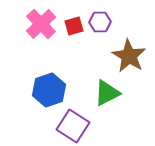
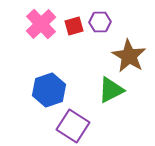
green triangle: moved 4 px right, 3 px up
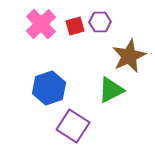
red square: moved 1 px right
brown star: rotated 16 degrees clockwise
blue hexagon: moved 2 px up
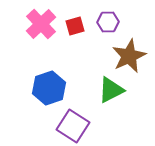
purple hexagon: moved 8 px right
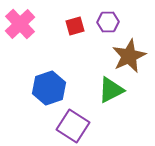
pink cross: moved 21 px left
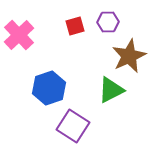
pink cross: moved 1 px left, 11 px down
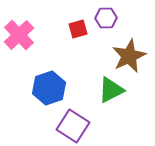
purple hexagon: moved 2 px left, 4 px up
red square: moved 3 px right, 3 px down
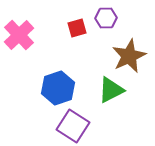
red square: moved 1 px left, 1 px up
blue hexagon: moved 9 px right
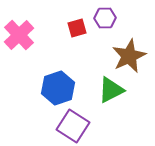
purple hexagon: moved 1 px left
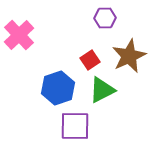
red square: moved 13 px right, 32 px down; rotated 18 degrees counterclockwise
green triangle: moved 9 px left
purple square: moved 2 px right; rotated 32 degrees counterclockwise
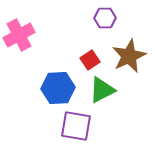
pink cross: rotated 16 degrees clockwise
blue hexagon: rotated 16 degrees clockwise
purple square: moved 1 px right; rotated 8 degrees clockwise
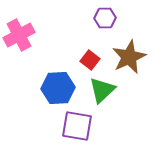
brown star: moved 1 px down
red square: rotated 18 degrees counterclockwise
green triangle: rotated 16 degrees counterclockwise
purple square: moved 1 px right
